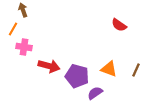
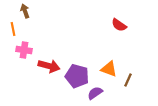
brown arrow: moved 2 px right, 1 px down
orange line: rotated 40 degrees counterclockwise
pink cross: moved 3 px down
brown line: moved 8 px left, 10 px down
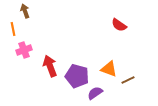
pink cross: rotated 28 degrees counterclockwise
red arrow: moved 1 px right; rotated 125 degrees counterclockwise
brown line: rotated 40 degrees clockwise
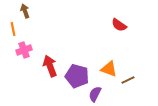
purple semicircle: moved 1 px down; rotated 28 degrees counterclockwise
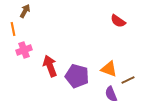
brown arrow: rotated 48 degrees clockwise
red semicircle: moved 1 px left, 4 px up
purple semicircle: moved 16 px right; rotated 49 degrees counterclockwise
